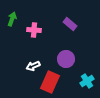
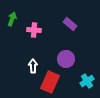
white arrow: rotated 112 degrees clockwise
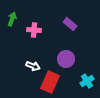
white arrow: rotated 112 degrees clockwise
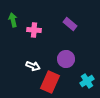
green arrow: moved 1 px right, 1 px down; rotated 32 degrees counterclockwise
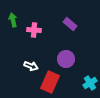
white arrow: moved 2 px left
cyan cross: moved 3 px right, 2 px down
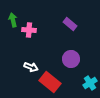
pink cross: moved 5 px left
purple circle: moved 5 px right
white arrow: moved 1 px down
red rectangle: rotated 75 degrees counterclockwise
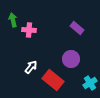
purple rectangle: moved 7 px right, 4 px down
white arrow: rotated 72 degrees counterclockwise
red rectangle: moved 3 px right, 2 px up
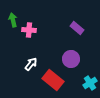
white arrow: moved 3 px up
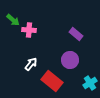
green arrow: rotated 144 degrees clockwise
purple rectangle: moved 1 px left, 6 px down
purple circle: moved 1 px left, 1 px down
red rectangle: moved 1 px left, 1 px down
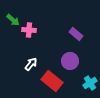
purple circle: moved 1 px down
